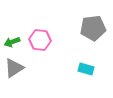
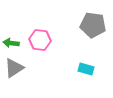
gray pentagon: moved 3 px up; rotated 15 degrees clockwise
green arrow: moved 1 px left, 1 px down; rotated 28 degrees clockwise
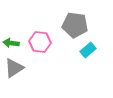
gray pentagon: moved 18 px left
pink hexagon: moved 2 px down
cyan rectangle: moved 2 px right, 19 px up; rotated 56 degrees counterclockwise
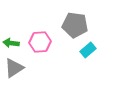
pink hexagon: rotated 10 degrees counterclockwise
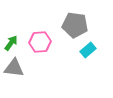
green arrow: rotated 119 degrees clockwise
gray triangle: rotated 40 degrees clockwise
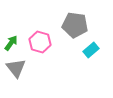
pink hexagon: rotated 20 degrees clockwise
cyan rectangle: moved 3 px right
gray triangle: moved 2 px right; rotated 45 degrees clockwise
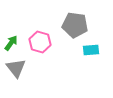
cyan rectangle: rotated 35 degrees clockwise
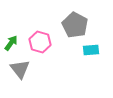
gray pentagon: rotated 20 degrees clockwise
gray triangle: moved 4 px right, 1 px down
